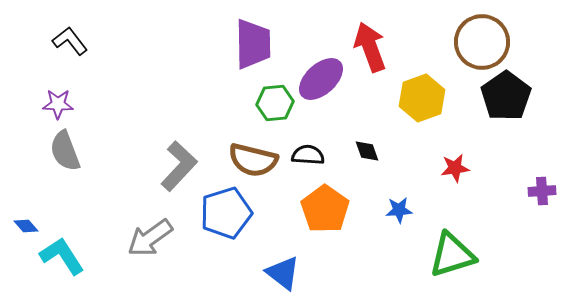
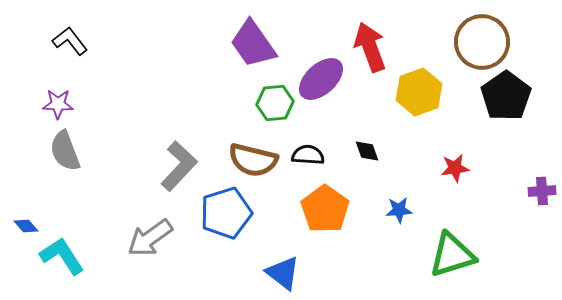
purple trapezoid: rotated 146 degrees clockwise
yellow hexagon: moved 3 px left, 6 px up
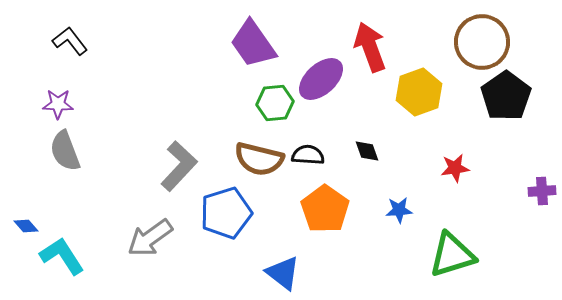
brown semicircle: moved 6 px right, 1 px up
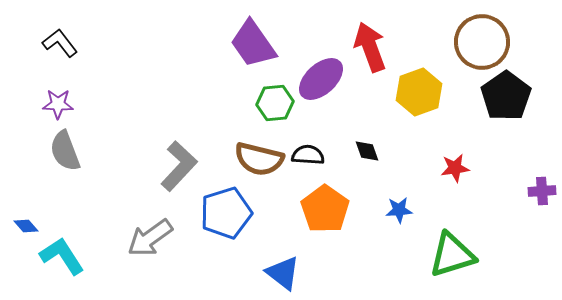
black L-shape: moved 10 px left, 2 px down
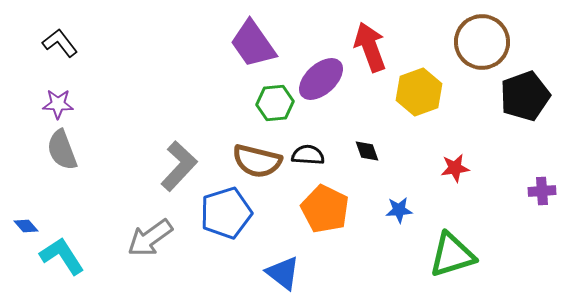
black pentagon: moved 19 px right; rotated 15 degrees clockwise
gray semicircle: moved 3 px left, 1 px up
brown semicircle: moved 2 px left, 2 px down
orange pentagon: rotated 9 degrees counterclockwise
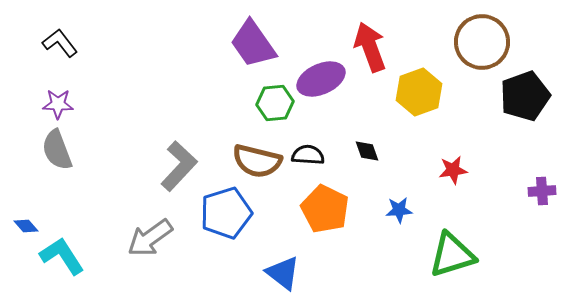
purple ellipse: rotated 18 degrees clockwise
gray semicircle: moved 5 px left
red star: moved 2 px left, 2 px down
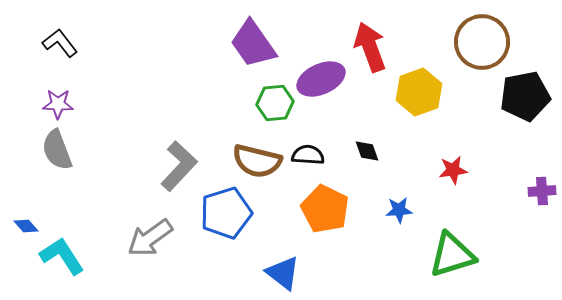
black pentagon: rotated 9 degrees clockwise
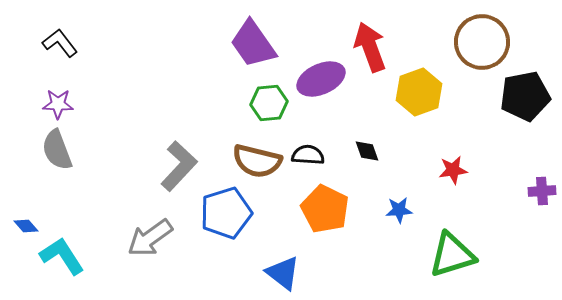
green hexagon: moved 6 px left
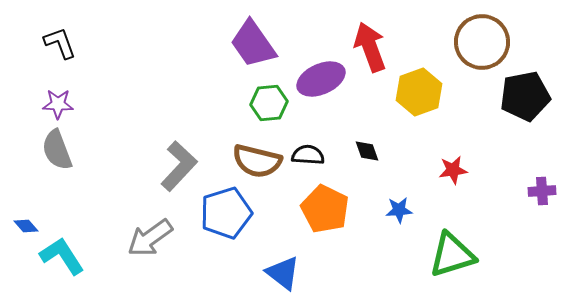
black L-shape: rotated 18 degrees clockwise
